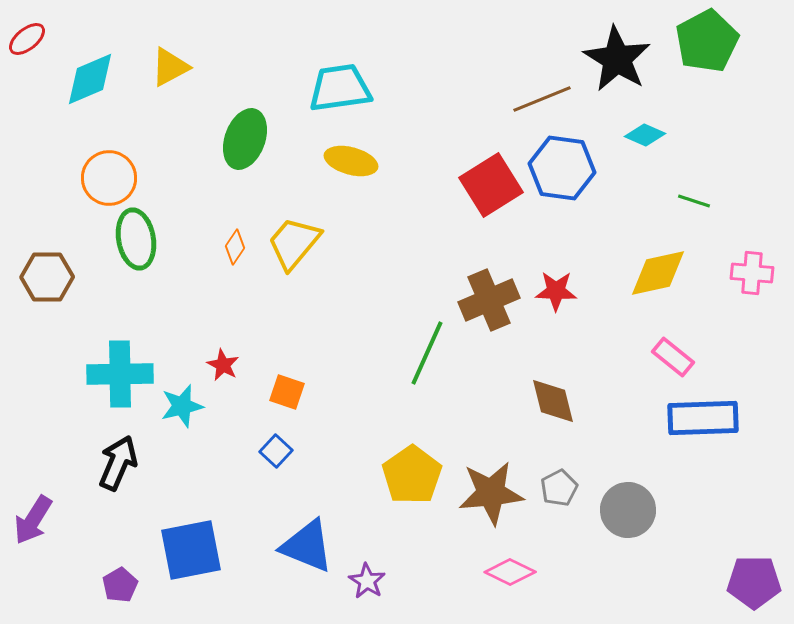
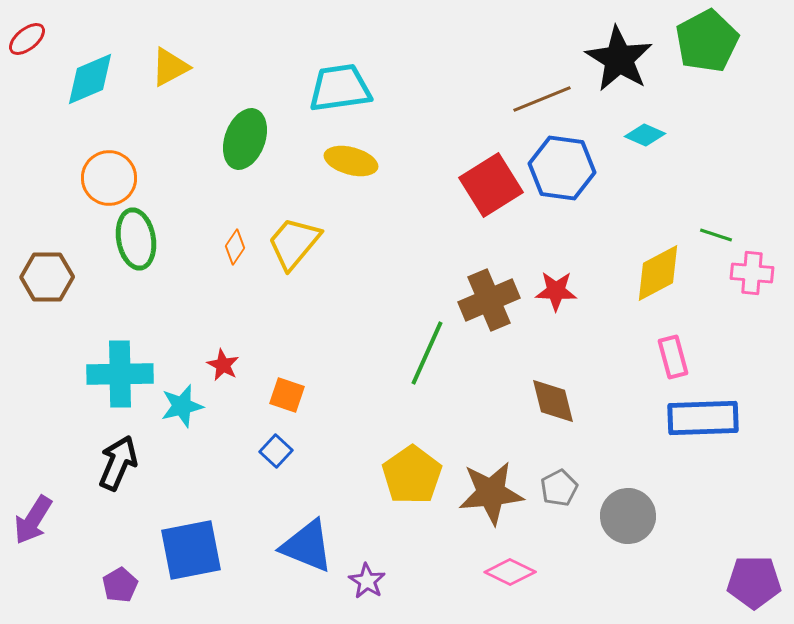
black star at (617, 59): moved 2 px right
green line at (694, 201): moved 22 px right, 34 px down
yellow diamond at (658, 273): rotated 16 degrees counterclockwise
pink rectangle at (673, 357): rotated 36 degrees clockwise
orange square at (287, 392): moved 3 px down
gray circle at (628, 510): moved 6 px down
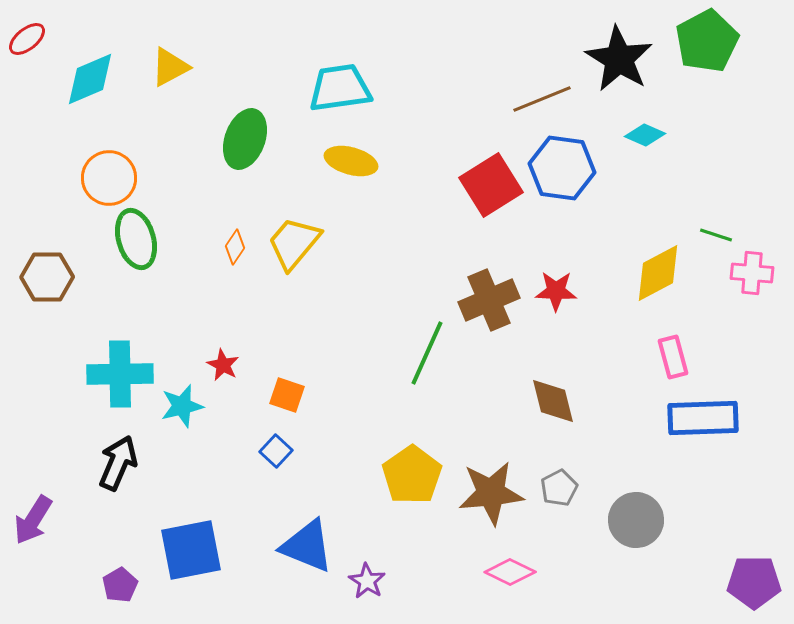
green ellipse at (136, 239): rotated 6 degrees counterclockwise
gray circle at (628, 516): moved 8 px right, 4 px down
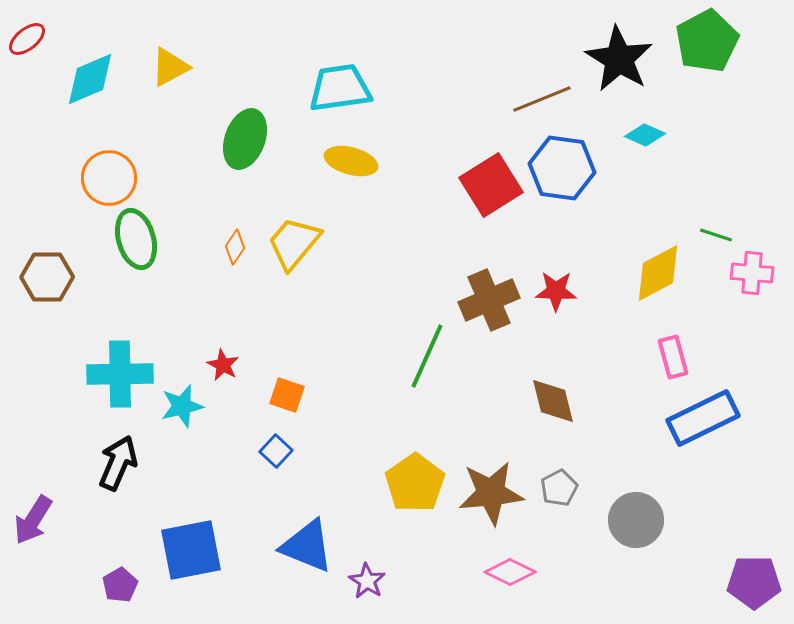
green line at (427, 353): moved 3 px down
blue rectangle at (703, 418): rotated 24 degrees counterclockwise
yellow pentagon at (412, 475): moved 3 px right, 8 px down
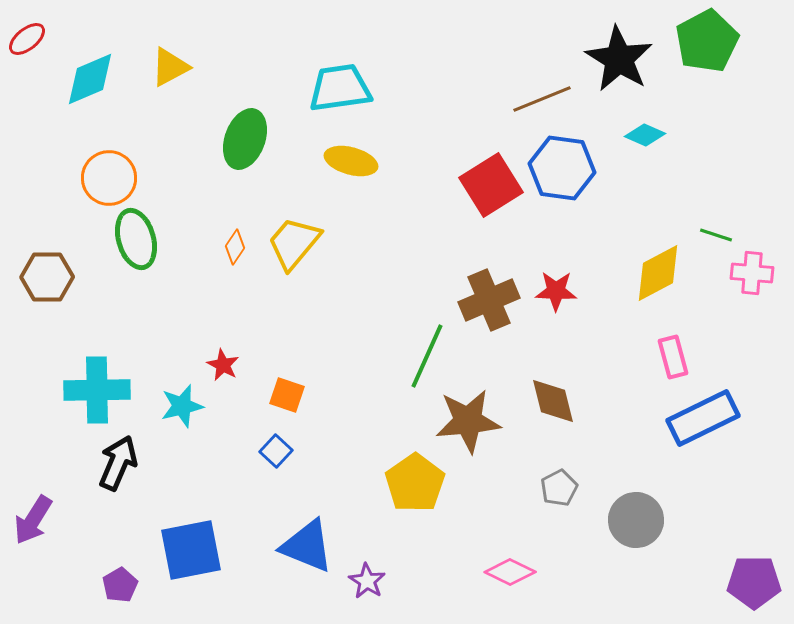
cyan cross at (120, 374): moved 23 px left, 16 px down
brown star at (491, 493): moved 23 px left, 72 px up
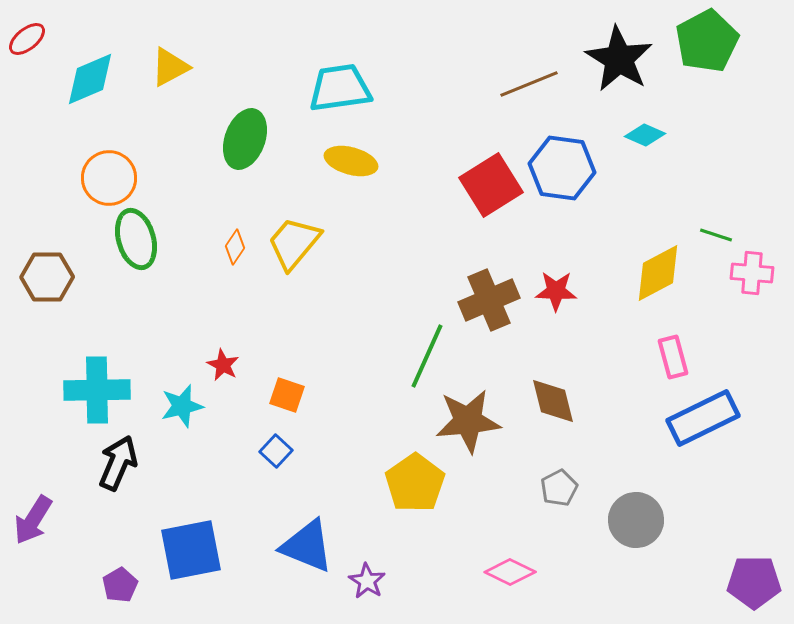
brown line at (542, 99): moved 13 px left, 15 px up
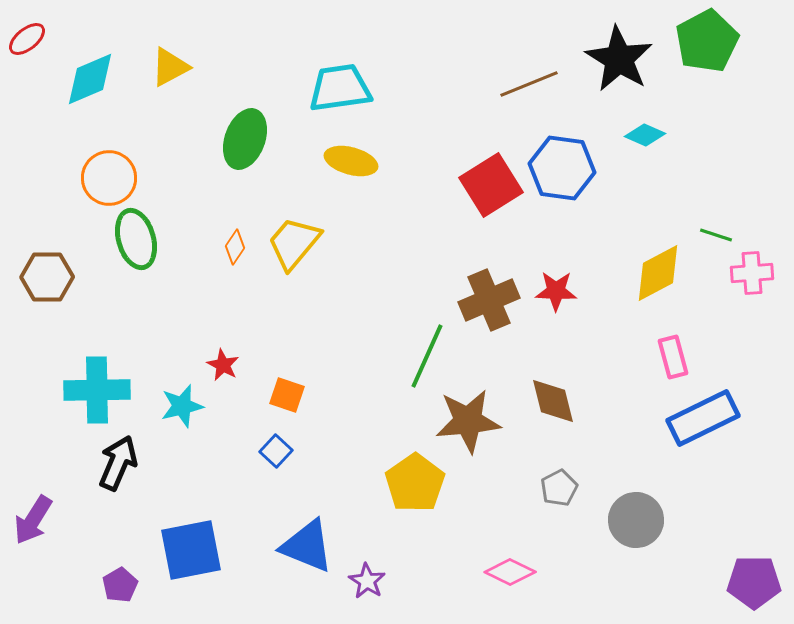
pink cross at (752, 273): rotated 9 degrees counterclockwise
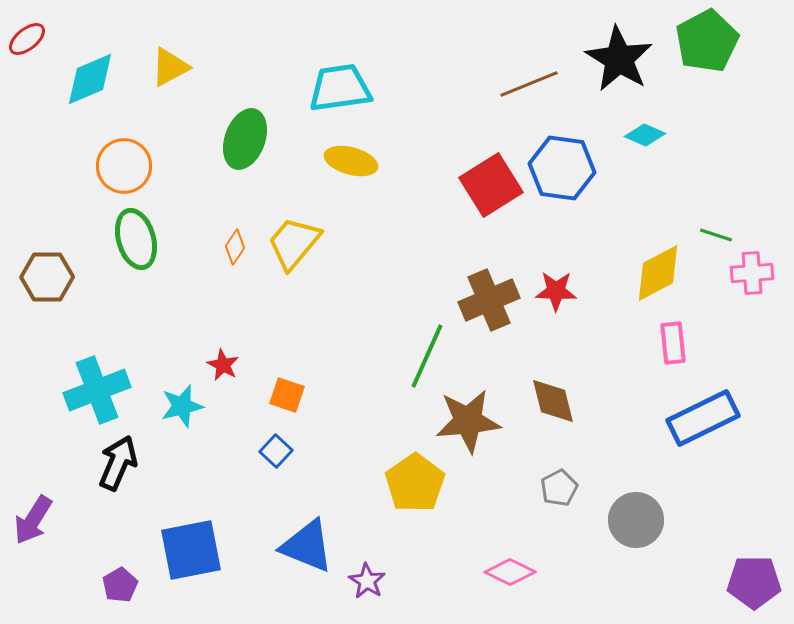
orange circle at (109, 178): moved 15 px right, 12 px up
pink rectangle at (673, 357): moved 14 px up; rotated 9 degrees clockwise
cyan cross at (97, 390): rotated 20 degrees counterclockwise
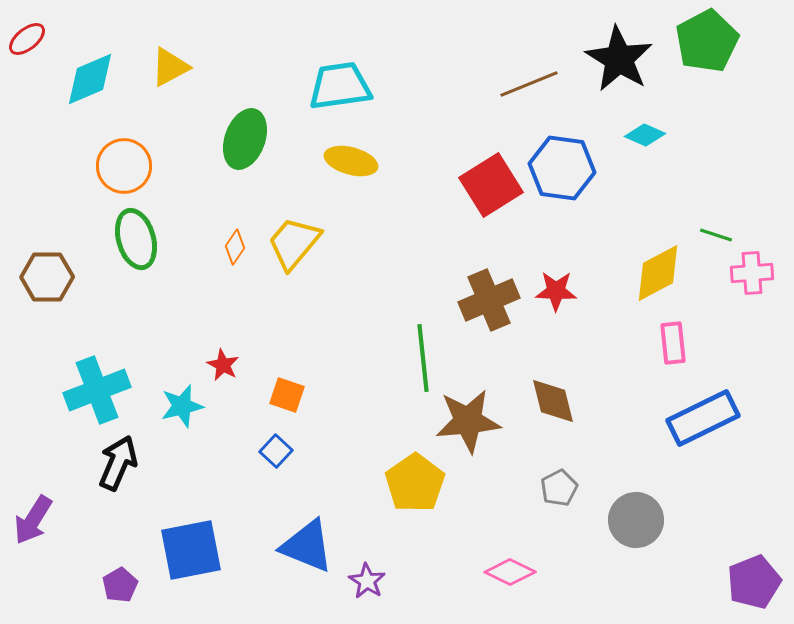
cyan trapezoid at (340, 88): moved 2 px up
green line at (427, 356): moved 4 px left, 2 px down; rotated 30 degrees counterclockwise
purple pentagon at (754, 582): rotated 22 degrees counterclockwise
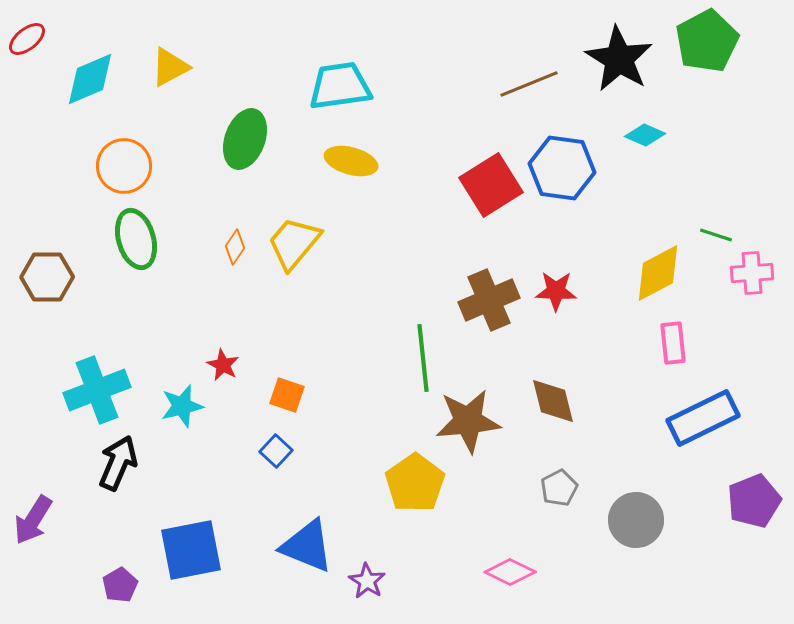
purple pentagon at (754, 582): moved 81 px up
